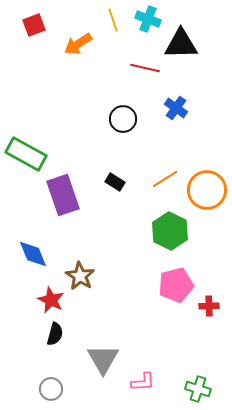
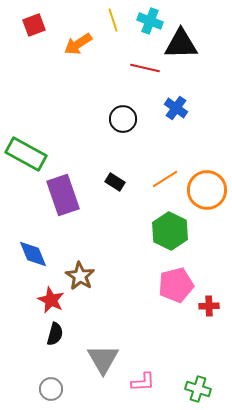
cyan cross: moved 2 px right, 2 px down
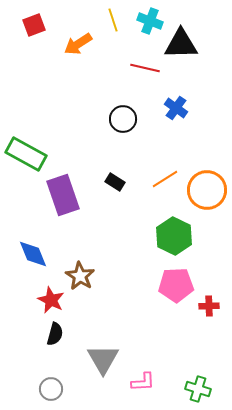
green hexagon: moved 4 px right, 5 px down
pink pentagon: rotated 12 degrees clockwise
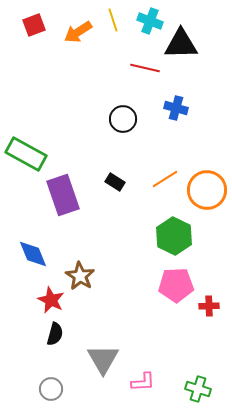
orange arrow: moved 12 px up
blue cross: rotated 20 degrees counterclockwise
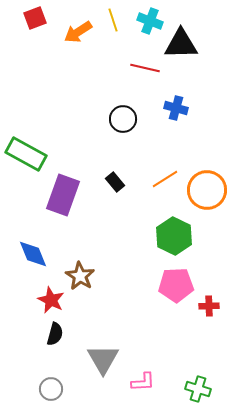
red square: moved 1 px right, 7 px up
black rectangle: rotated 18 degrees clockwise
purple rectangle: rotated 39 degrees clockwise
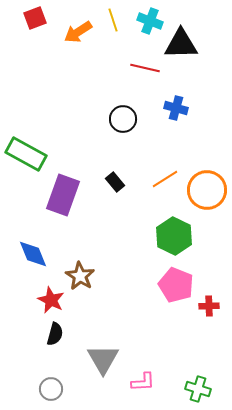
pink pentagon: rotated 24 degrees clockwise
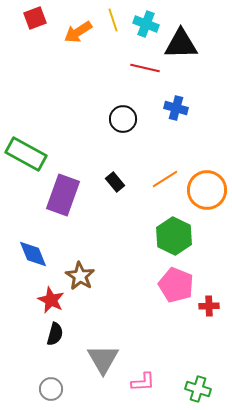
cyan cross: moved 4 px left, 3 px down
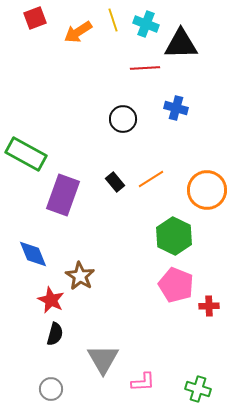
red line: rotated 16 degrees counterclockwise
orange line: moved 14 px left
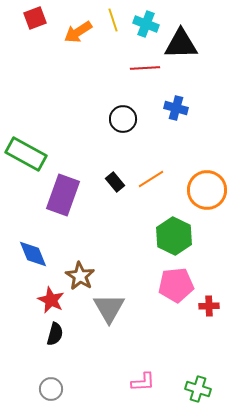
pink pentagon: rotated 28 degrees counterclockwise
gray triangle: moved 6 px right, 51 px up
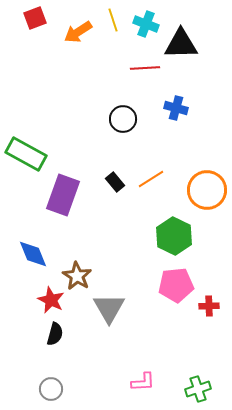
brown star: moved 3 px left
green cross: rotated 35 degrees counterclockwise
